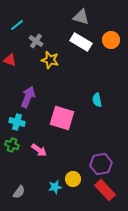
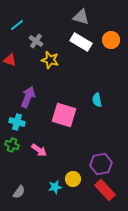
pink square: moved 2 px right, 3 px up
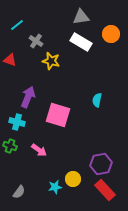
gray triangle: rotated 24 degrees counterclockwise
orange circle: moved 6 px up
yellow star: moved 1 px right, 1 px down
cyan semicircle: rotated 24 degrees clockwise
pink square: moved 6 px left
green cross: moved 2 px left, 1 px down
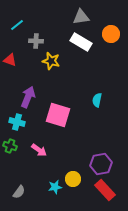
gray cross: rotated 32 degrees counterclockwise
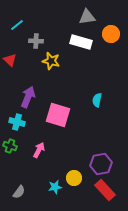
gray triangle: moved 6 px right
white rectangle: rotated 15 degrees counterclockwise
red triangle: rotated 24 degrees clockwise
pink arrow: rotated 98 degrees counterclockwise
yellow circle: moved 1 px right, 1 px up
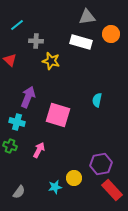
red rectangle: moved 7 px right
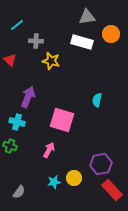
white rectangle: moved 1 px right
pink square: moved 4 px right, 5 px down
pink arrow: moved 10 px right
cyan star: moved 1 px left, 5 px up
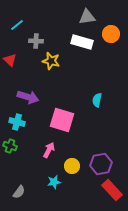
purple arrow: rotated 85 degrees clockwise
yellow circle: moved 2 px left, 12 px up
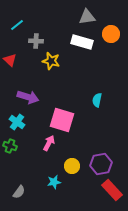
cyan cross: rotated 21 degrees clockwise
pink arrow: moved 7 px up
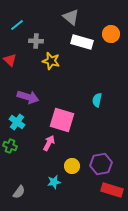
gray triangle: moved 16 px left; rotated 48 degrees clockwise
red rectangle: rotated 30 degrees counterclockwise
